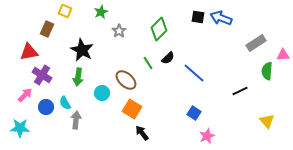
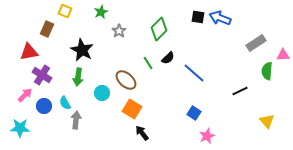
blue arrow: moved 1 px left
blue circle: moved 2 px left, 1 px up
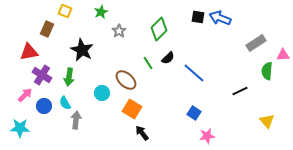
green arrow: moved 9 px left
pink star: rotated 14 degrees clockwise
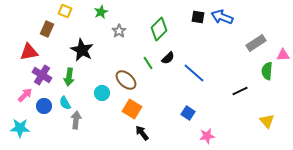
blue arrow: moved 2 px right, 1 px up
blue square: moved 6 px left
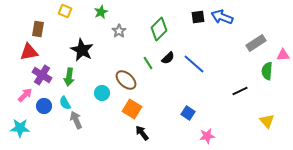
black square: rotated 16 degrees counterclockwise
brown rectangle: moved 9 px left; rotated 14 degrees counterclockwise
blue line: moved 9 px up
gray arrow: rotated 30 degrees counterclockwise
